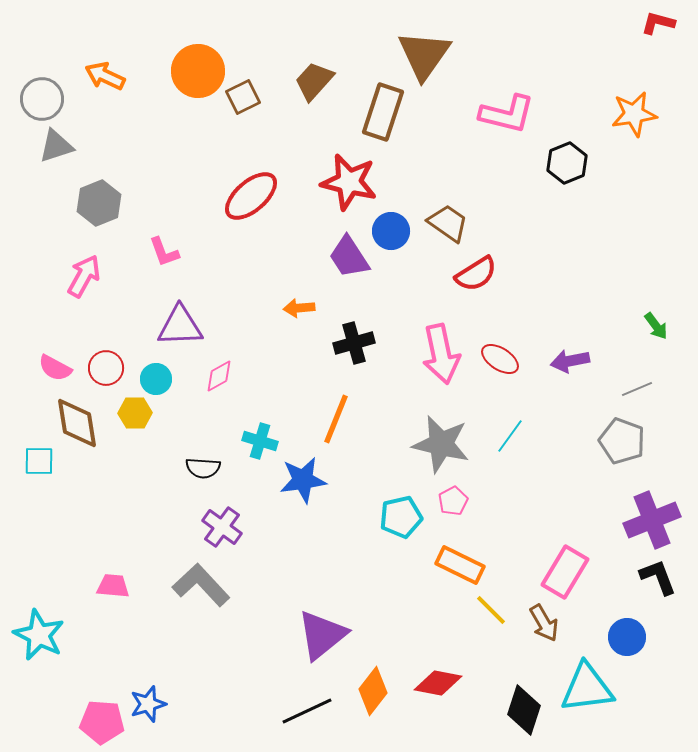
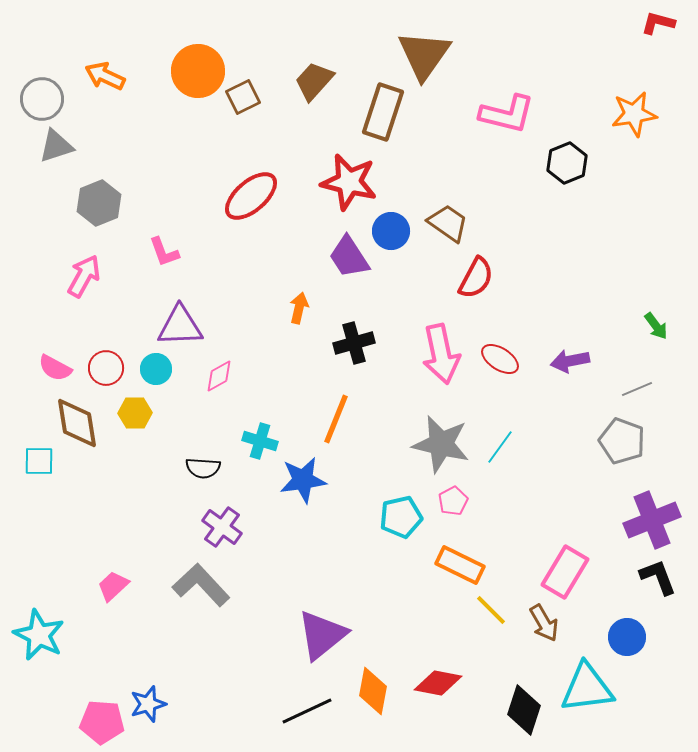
red semicircle at (476, 274): moved 4 px down; rotated 30 degrees counterclockwise
orange arrow at (299, 308): rotated 108 degrees clockwise
cyan circle at (156, 379): moved 10 px up
cyan line at (510, 436): moved 10 px left, 11 px down
pink trapezoid at (113, 586): rotated 48 degrees counterclockwise
orange diamond at (373, 691): rotated 27 degrees counterclockwise
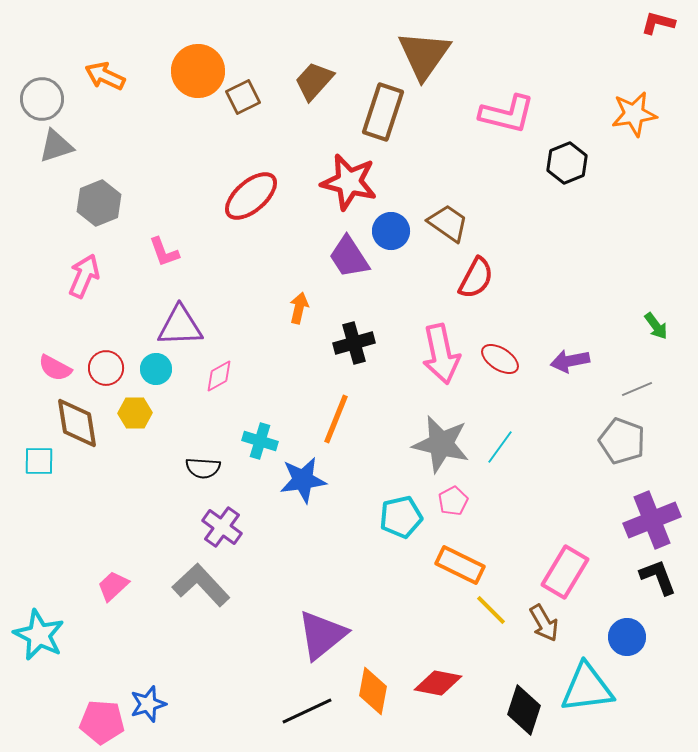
pink arrow at (84, 276): rotated 6 degrees counterclockwise
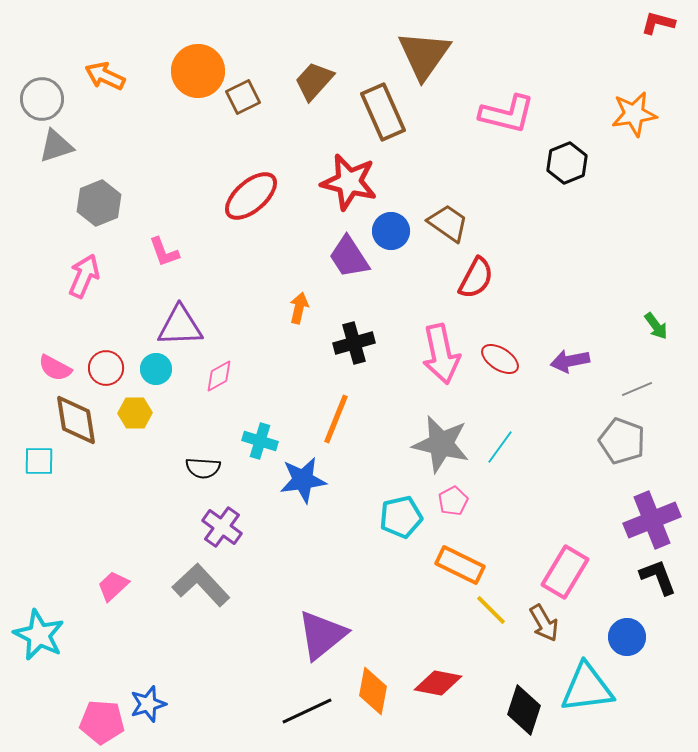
brown rectangle at (383, 112): rotated 42 degrees counterclockwise
brown diamond at (77, 423): moved 1 px left, 3 px up
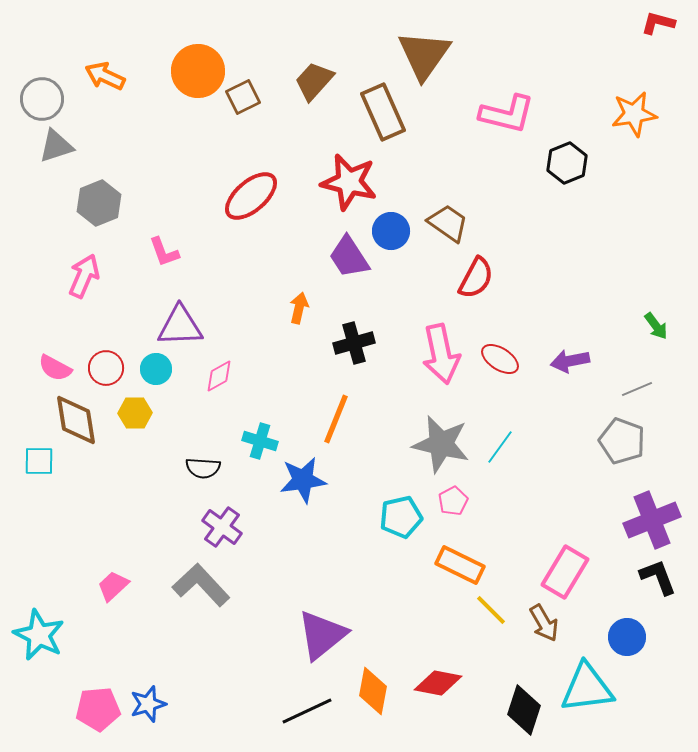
pink pentagon at (102, 722): moved 4 px left, 13 px up; rotated 9 degrees counterclockwise
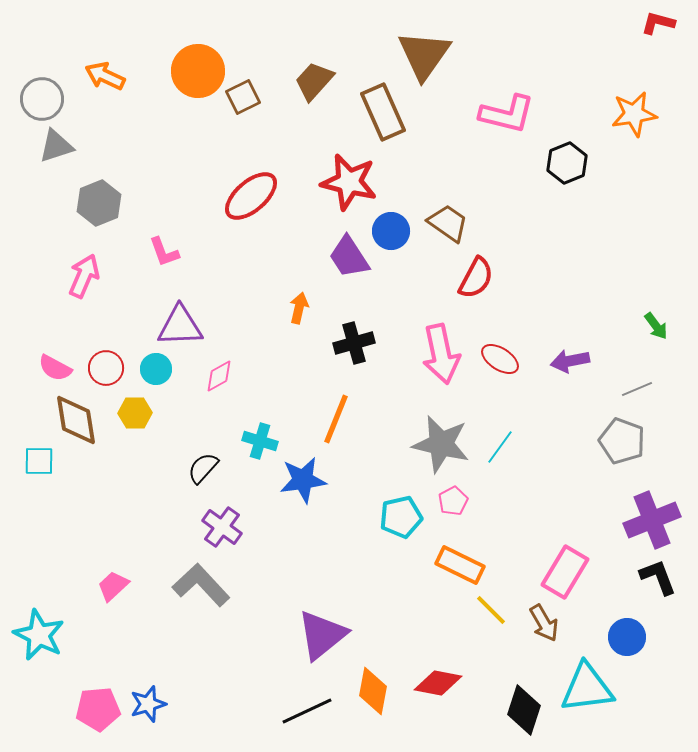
black semicircle at (203, 468): rotated 128 degrees clockwise
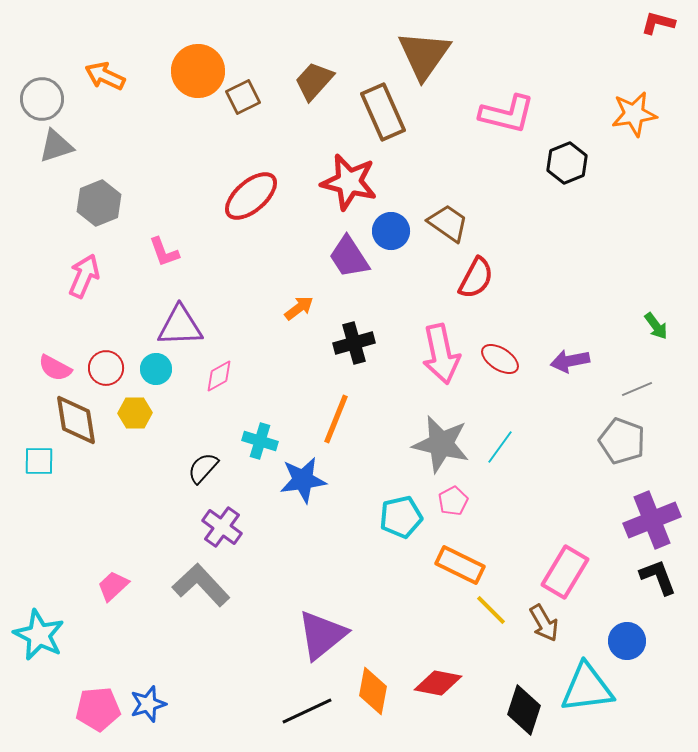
orange arrow at (299, 308): rotated 40 degrees clockwise
blue circle at (627, 637): moved 4 px down
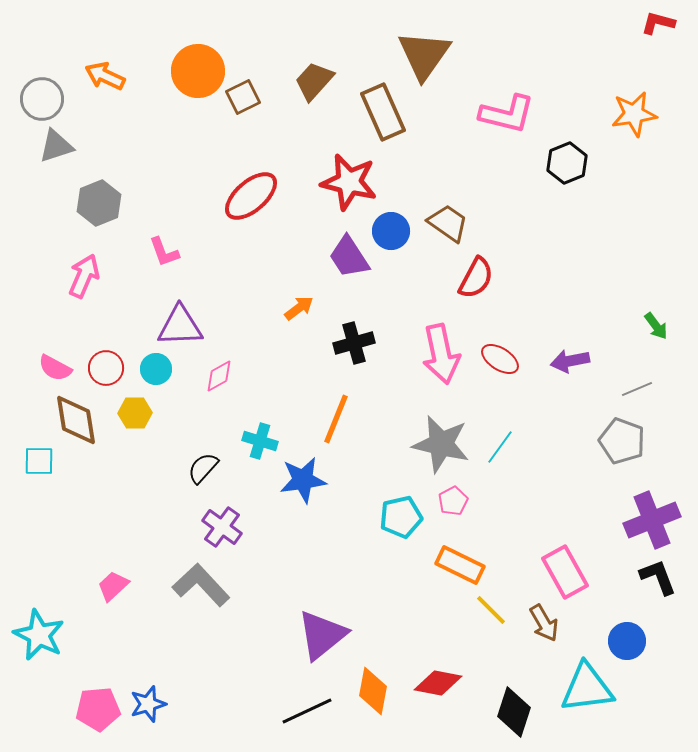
pink rectangle at (565, 572): rotated 60 degrees counterclockwise
black diamond at (524, 710): moved 10 px left, 2 px down
